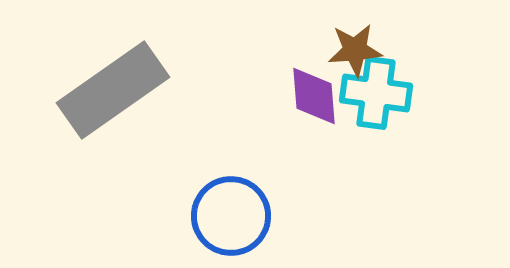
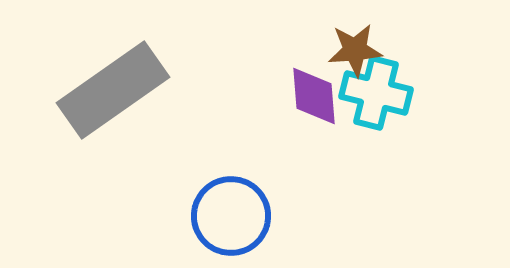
cyan cross: rotated 6 degrees clockwise
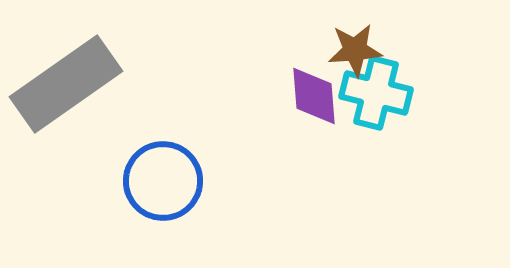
gray rectangle: moved 47 px left, 6 px up
blue circle: moved 68 px left, 35 px up
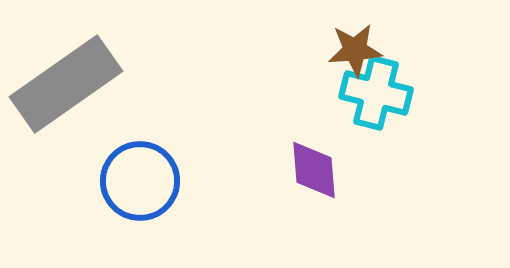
purple diamond: moved 74 px down
blue circle: moved 23 px left
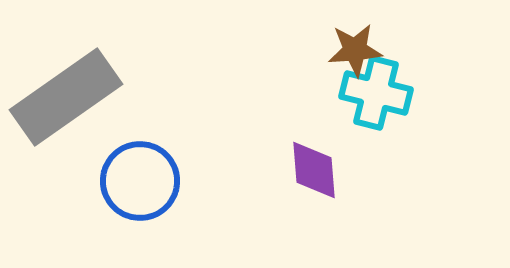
gray rectangle: moved 13 px down
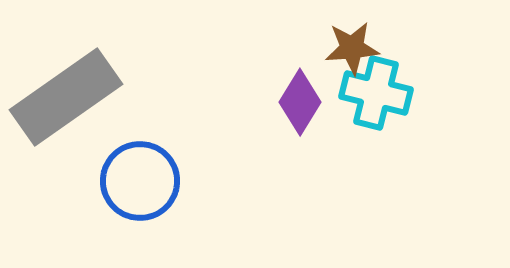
brown star: moved 3 px left, 2 px up
purple diamond: moved 14 px left, 68 px up; rotated 36 degrees clockwise
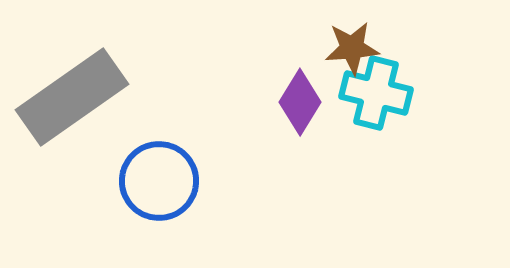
gray rectangle: moved 6 px right
blue circle: moved 19 px right
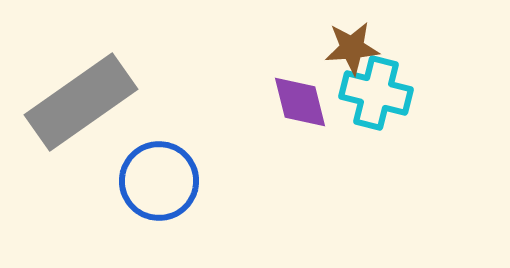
gray rectangle: moved 9 px right, 5 px down
purple diamond: rotated 46 degrees counterclockwise
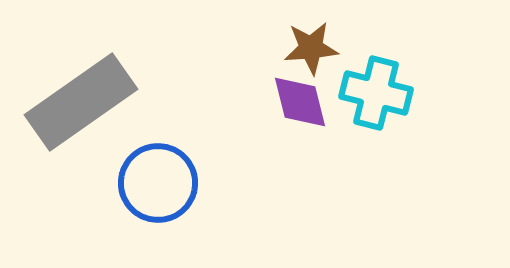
brown star: moved 41 px left
blue circle: moved 1 px left, 2 px down
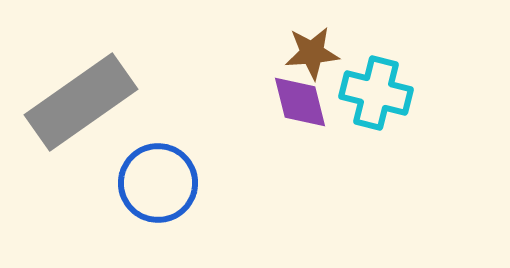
brown star: moved 1 px right, 5 px down
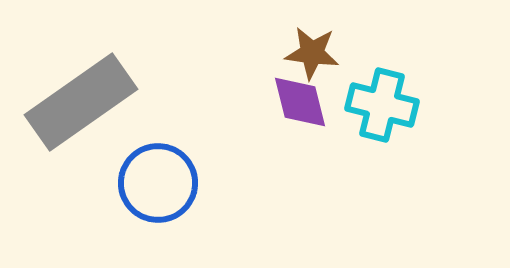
brown star: rotated 12 degrees clockwise
cyan cross: moved 6 px right, 12 px down
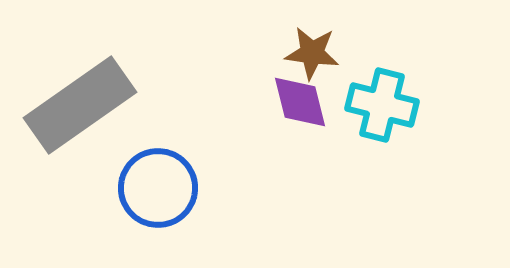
gray rectangle: moved 1 px left, 3 px down
blue circle: moved 5 px down
